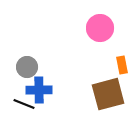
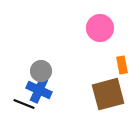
gray circle: moved 14 px right, 4 px down
blue cross: rotated 25 degrees clockwise
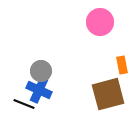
pink circle: moved 6 px up
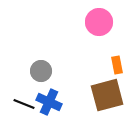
pink circle: moved 1 px left
orange rectangle: moved 5 px left
blue cross: moved 10 px right, 12 px down
brown square: moved 1 px left, 1 px down
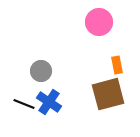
brown square: moved 1 px right, 1 px up
blue cross: rotated 10 degrees clockwise
